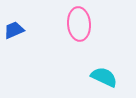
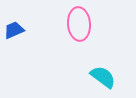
cyan semicircle: moved 1 px left; rotated 12 degrees clockwise
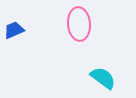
cyan semicircle: moved 1 px down
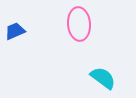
blue trapezoid: moved 1 px right, 1 px down
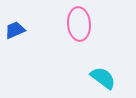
blue trapezoid: moved 1 px up
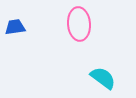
blue trapezoid: moved 3 px up; rotated 15 degrees clockwise
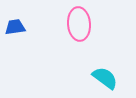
cyan semicircle: moved 2 px right
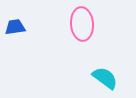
pink ellipse: moved 3 px right
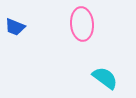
blue trapezoid: rotated 150 degrees counterclockwise
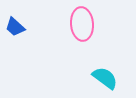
blue trapezoid: rotated 20 degrees clockwise
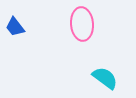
blue trapezoid: rotated 10 degrees clockwise
